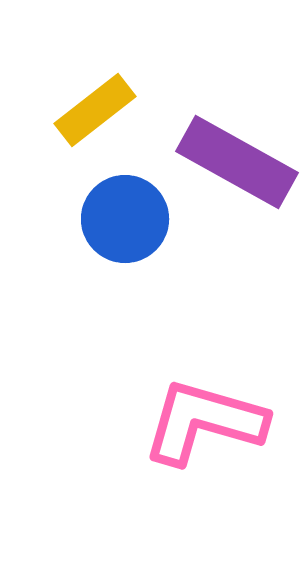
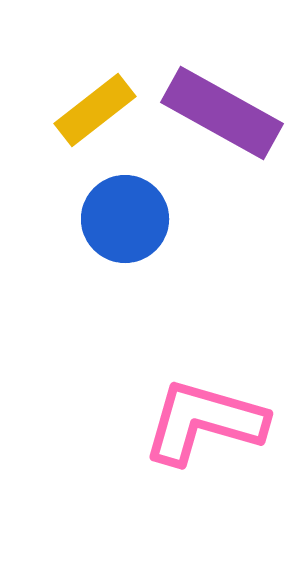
purple rectangle: moved 15 px left, 49 px up
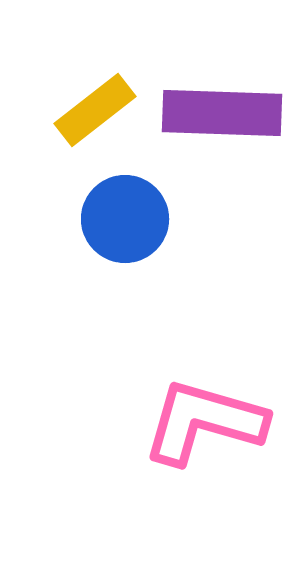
purple rectangle: rotated 27 degrees counterclockwise
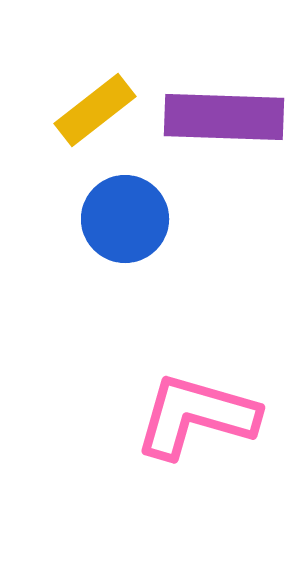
purple rectangle: moved 2 px right, 4 px down
pink L-shape: moved 8 px left, 6 px up
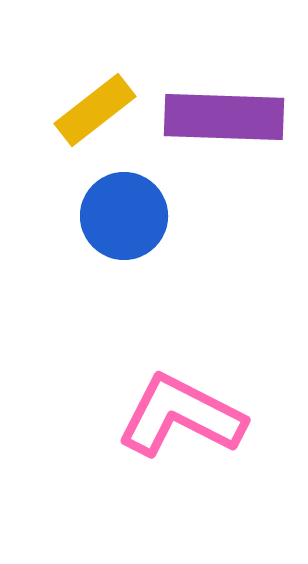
blue circle: moved 1 px left, 3 px up
pink L-shape: moved 15 px left; rotated 11 degrees clockwise
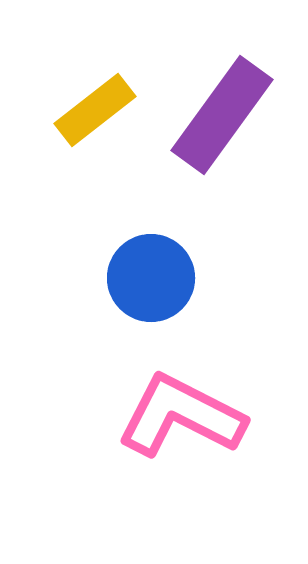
purple rectangle: moved 2 px left, 2 px up; rotated 56 degrees counterclockwise
blue circle: moved 27 px right, 62 px down
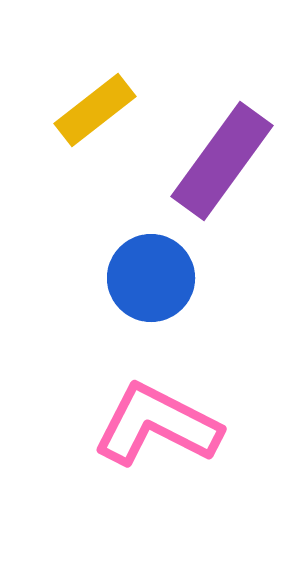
purple rectangle: moved 46 px down
pink L-shape: moved 24 px left, 9 px down
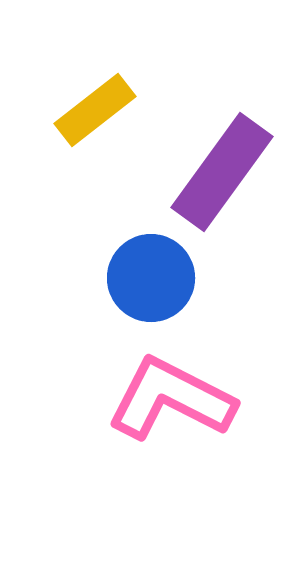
purple rectangle: moved 11 px down
pink L-shape: moved 14 px right, 26 px up
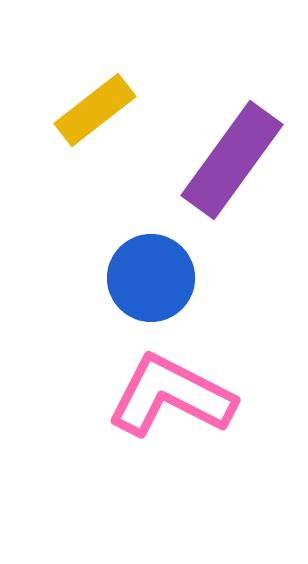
purple rectangle: moved 10 px right, 12 px up
pink L-shape: moved 3 px up
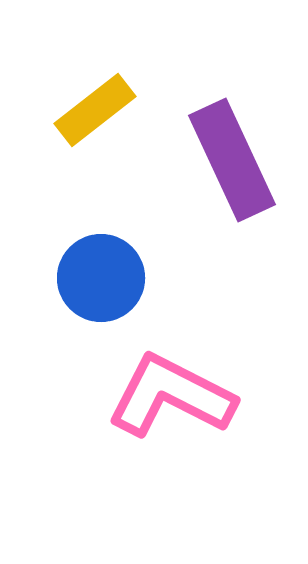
purple rectangle: rotated 61 degrees counterclockwise
blue circle: moved 50 px left
